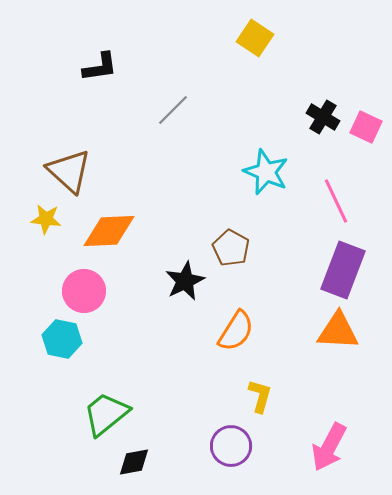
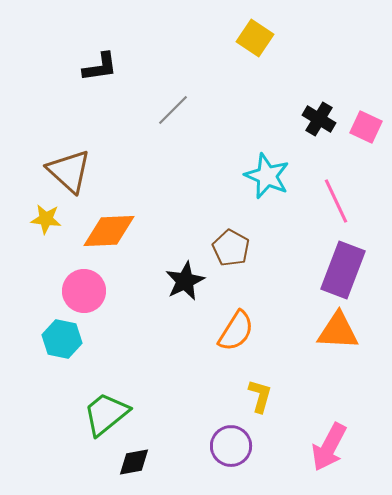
black cross: moved 4 px left, 2 px down
cyan star: moved 1 px right, 4 px down
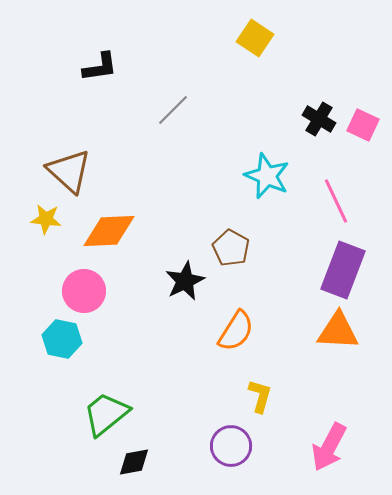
pink square: moved 3 px left, 2 px up
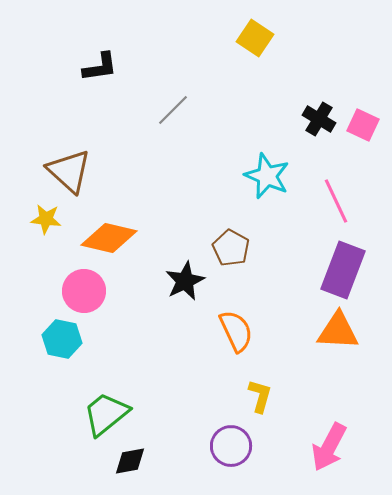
orange diamond: moved 7 px down; rotated 16 degrees clockwise
orange semicircle: rotated 57 degrees counterclockwise
black diamond: moved 4 px left, 1 px up
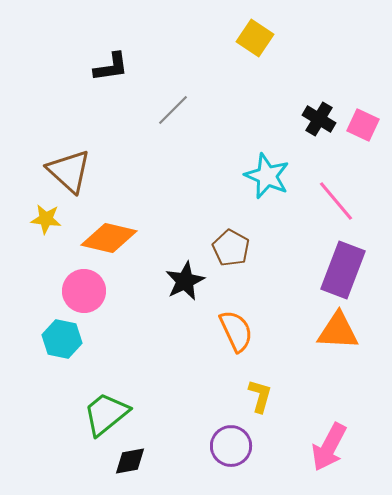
black L-shape: moved 11 px right
pink line: rotated 15 degrees counterclockwise
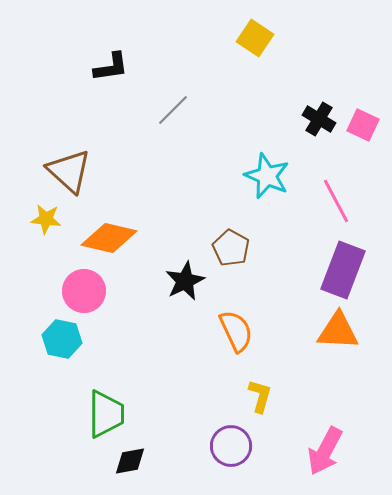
pink line: rotated 12 degrees clockwise
green trapezoid: rotated 129 degrees clockwise
pink arrow: moved 4 px left, 4 px down
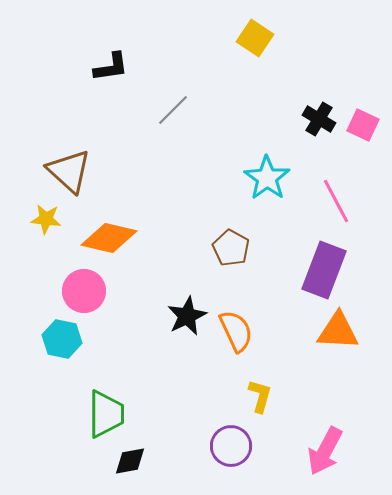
cyan star: moved 2 px down; rotated 12 degrees clockwise
purple rectangle: moved 19 px left
black star: moved 2 px right, 35 px down
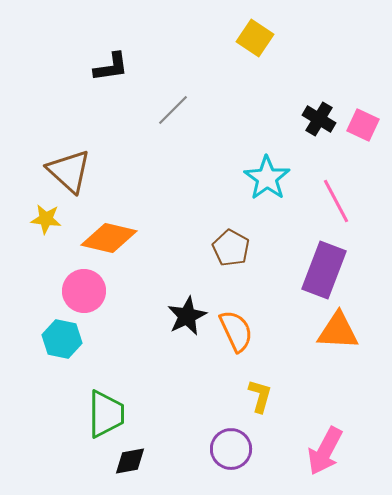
purple circle: moved 3 px down
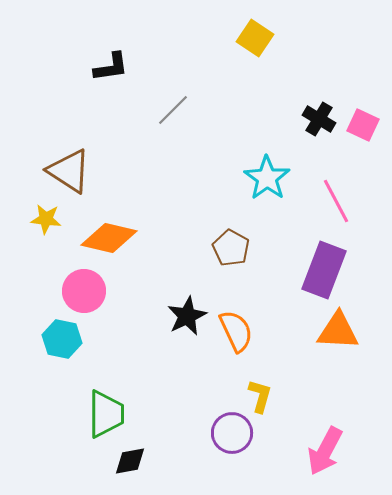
brown triangle: rotated 9 degrees counterclockwise
purple circle: moved 1 px right, 16 px up
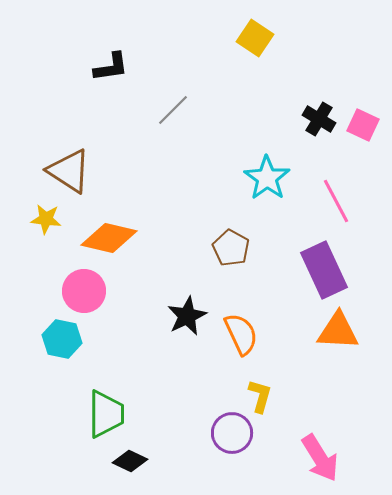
purple rectangle: rotated 46 degrees counterclockwise
orange semicircle: moved 5 px right, 3 px down
pink arrow: moved 5 px left, 7 px down; rotated 60 degrees counterclockwise
black diamond: rotated 36 degrees clockwise
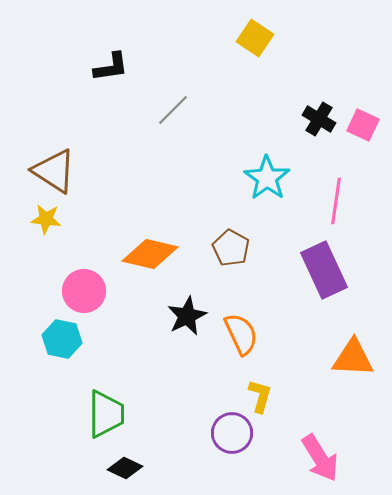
brown triangle: moved 15 px left
pink line: rotated 36 degrees clockwise
orange diamond: moved 41 px right, 16 px down
orange triangle: moved 15 px right, 27 px down
black diamond: moved 5 px left, 7 px down
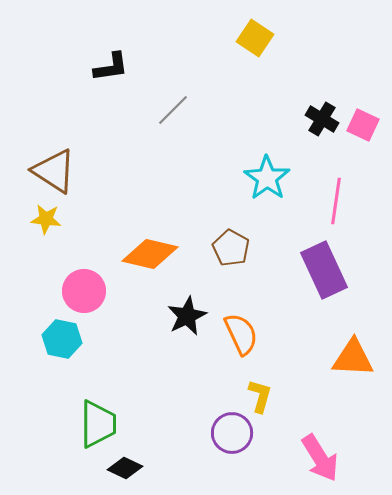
black cross: moved 3 px right
green trapezoid: moved 8 px left, 10 px down
